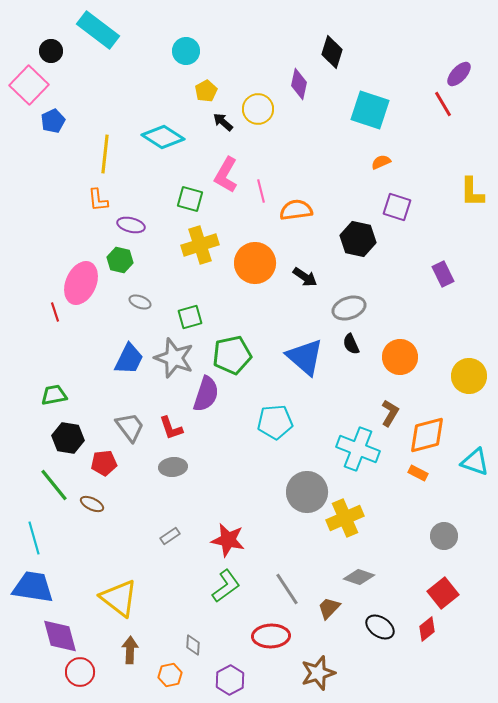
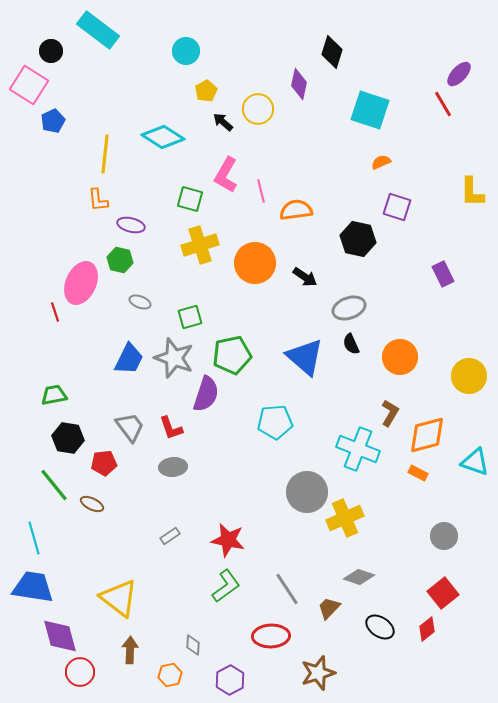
pink square at (29, 85): rotated 12 degrees counterclockwise
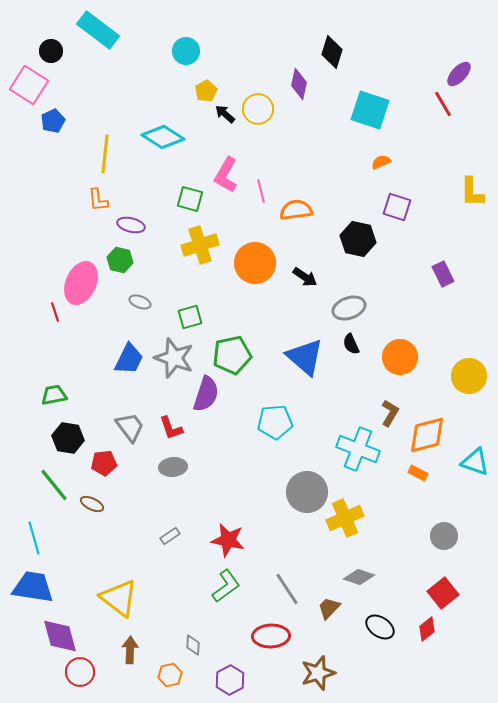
black arrow at (223, 122): moved 2 px right, 8 px up
